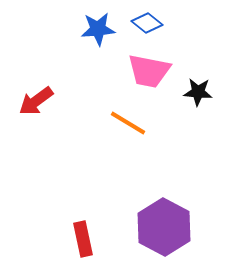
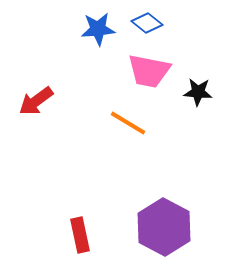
red rectangle: moved 3 px left, 4 px up
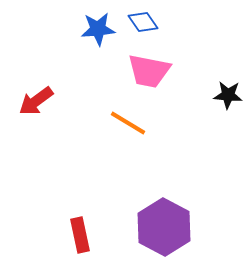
blue diamond: moved 4 px left, 1 px up; rotated 16 degrees clockwise
black star: moved 30 px right, 3 px down
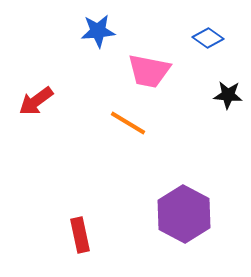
blue diamond: moved 65 px right, 16 px down; rotated 20 degrees counterclockwise
blue star: moved 2 px down
purple hexagon: moved 20 px right, 13 px up
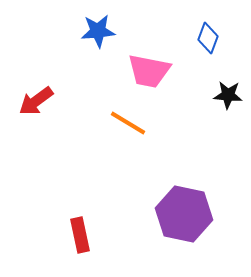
blue diamond: rotated 76 degrees clockwise
purple hexagon: rotated 16 degrees counterclockwise
